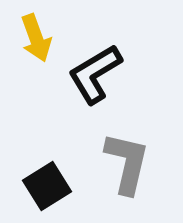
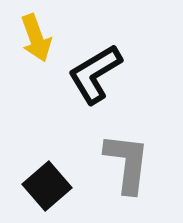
gray L-shape: rotated 6 degrees counterclockwise
black square: rotated 9 degrees counterclockwise
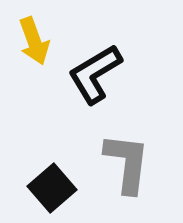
yellow arrow: moved 2 px left, 3 px down
black square: moved 5 px right, 2 px down
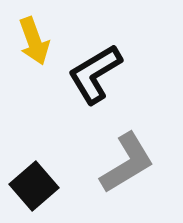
gray L-shape: rotated 52 degrees clockwise
black square: moved 18 px left, 2 px up
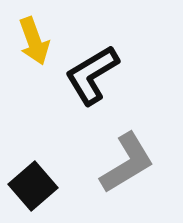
black L-shape: moved 3 px left, 1 px down
black square: moved 1 px left
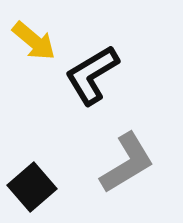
yellow arrow: rotated 30 degrees counterclockwise
black square: moved 1 px left, 1 px down
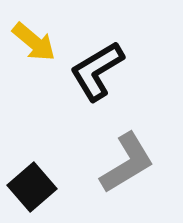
yellow arrow: moved 1 px down
black L-shape: moved 5 px right, 4 px up
